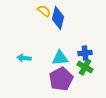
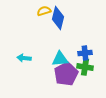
yellow semicircle: rotated 56 degrees counterclockwise
cyan triangle: moved 1 px down
green cross: rotated 21 degrees counterclockwise
purple pentagon: moved 5 px right, 5 px up
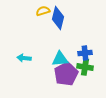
yellow semicircle: moved 1 px left
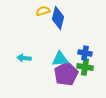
blue cross: rotated 16 degrees clockwise
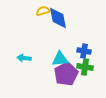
blue diamond: rotated 25 degrees counterclockwise
blue cross: moved 1 px left, 2 px up
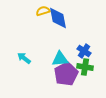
blue cross: rotated 24 degrees clockwise
cyan arrow: rotated 32 degrees clockwise
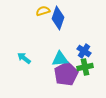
blue diamond: rotated 30 degrees clockwise
green cross: rotated 21 degrees counterclockwise
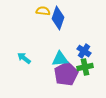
yellow semicircle: rotated 24 degrees clockwise
